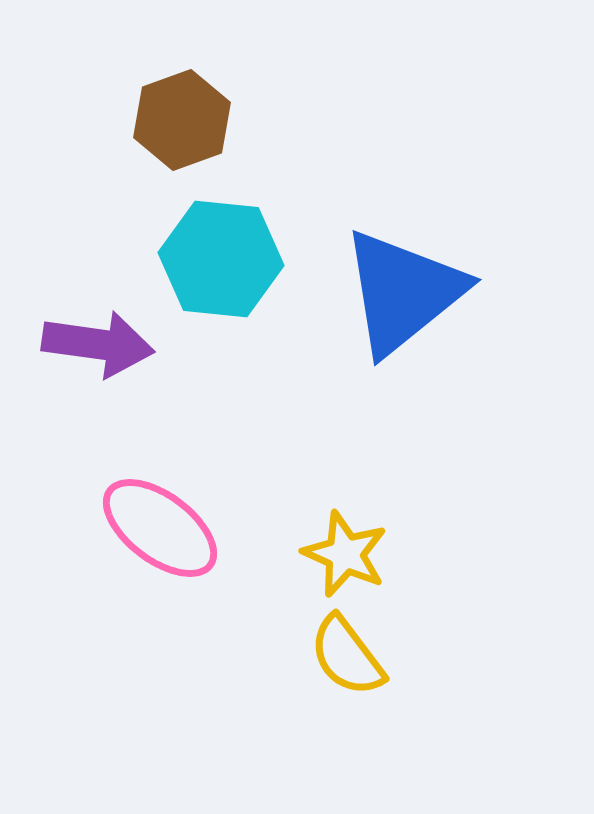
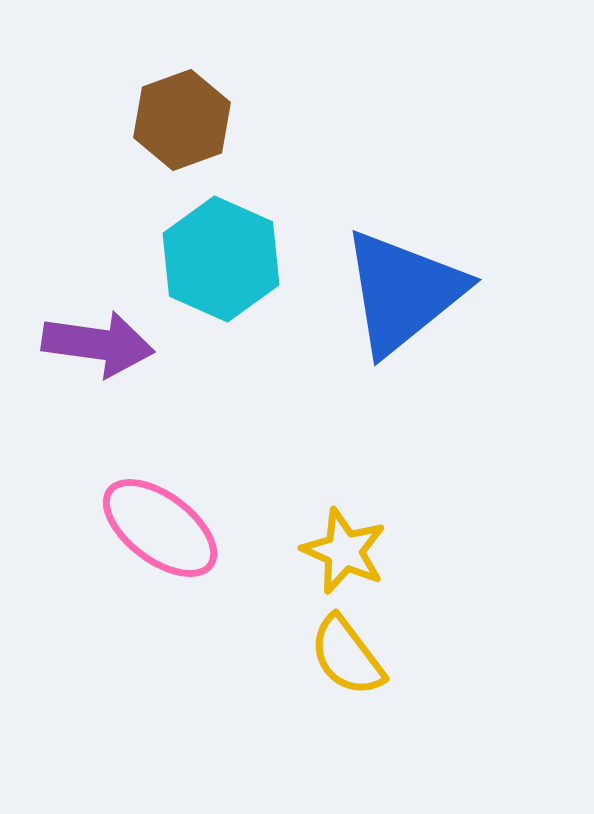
cyan hexagon: rotated 18 degrees clockwise
yellow star: moved 1 px left, 3 px up
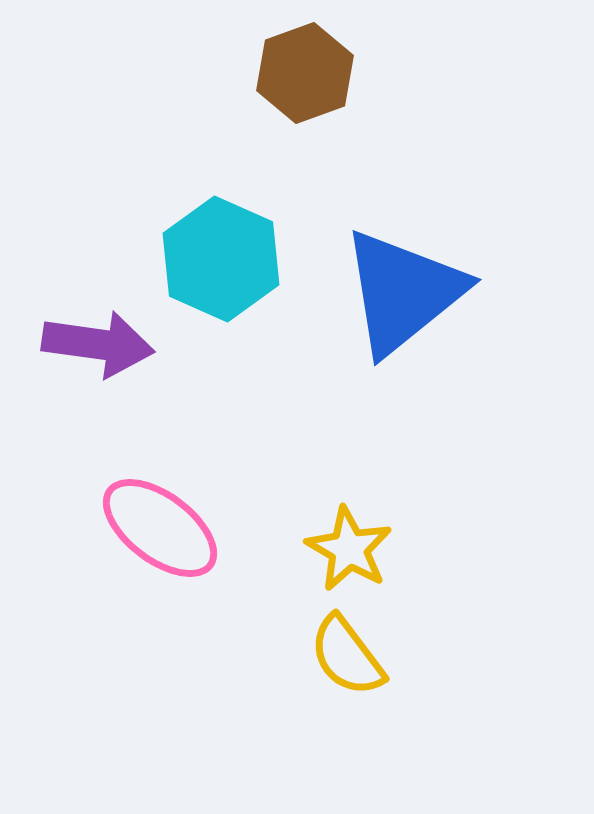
brown hexagon: moved 123 px right, 47 px up
yellow star: moved 5 px right, 2 px up; rotated 6 degrees clockwise
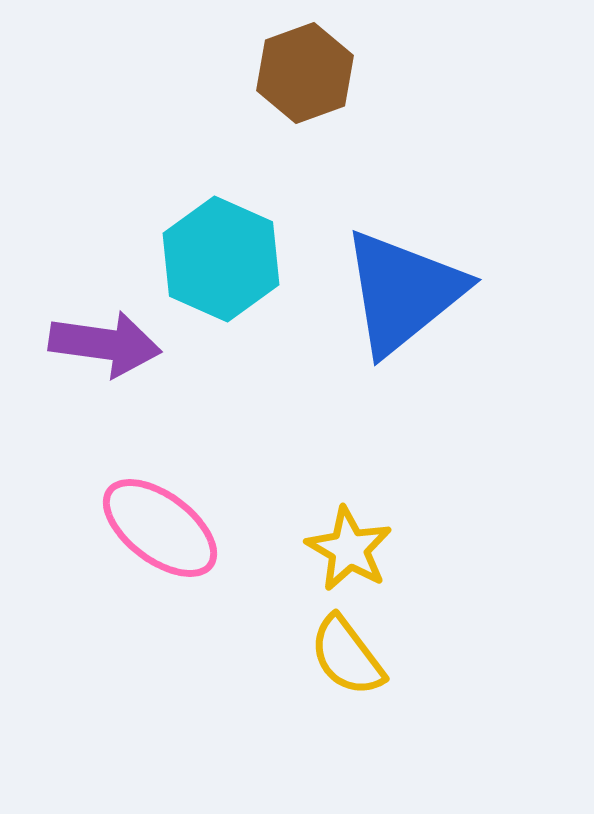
purple arrow: moved 7 px right
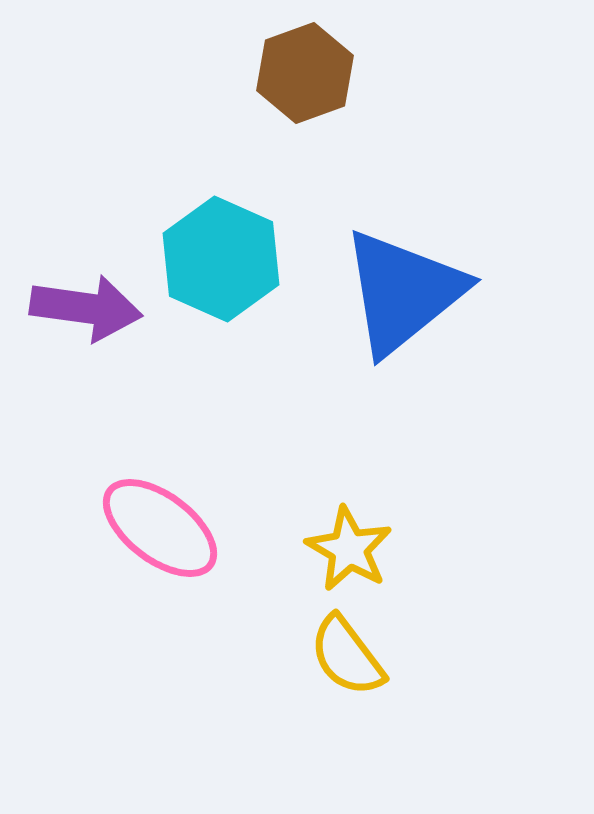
purple arrow: moved 19 px left, 36 px up
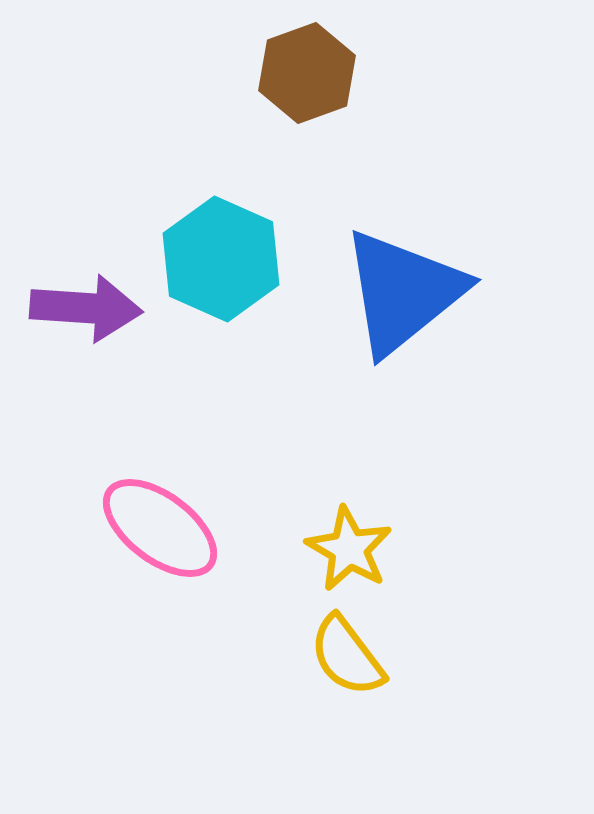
brown hexagon: moved 2 px right
purple arrow: rotated 4 degrees counterclockwise
